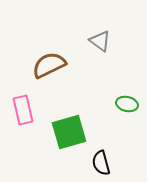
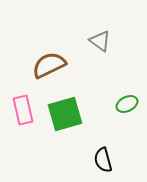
green ellipse: rotated 40 degrees counterclockwise
green square: moved 4 px left, 18 px up
black semicircle: moved 2 px right, 3 px up
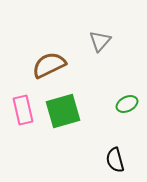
gray triangle: rotated 35 degrees clockwise
green square: moved 2 px left, 3 px up
black semicircle: moved 12 px right
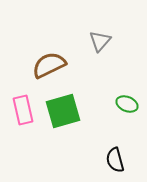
green ellipse: rotated 50 degrees clockwise
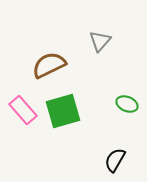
pink rectangle: rotated 28 degrees counterclockwise
black semicircle: rotated 45 degrees clockwise
